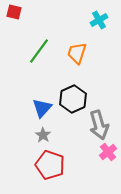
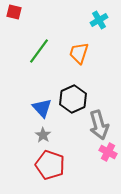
orange trapezoid: moved 2 px right
blue triangle: rotated 25 degrees counterclockwise
pink cross: rotated 24 degrees counterclockwise
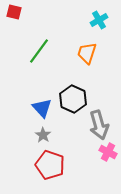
orange trapezoid: moved 8 px right
black hexagon: rotated 12 degrees counterclockwise
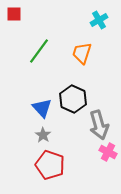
red square: moved 2 px down; rotated 14 degrees counterclockwise
orange trapezoid: moved 5 px left
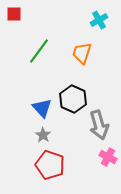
pink cross: moved 5 px down
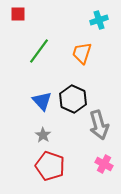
red square: moved 4 px right
cyan cross: rotated 12 degrees clockwise
blue triangle: moved 7 px up
pink cross: moved 4 px left, 7 px down
red pentagon: moved 1 px down
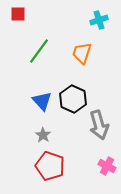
pink cross: moved 3 px right, 2 px down
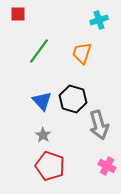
black hexagon: rotated 8 degrees counterclockwise
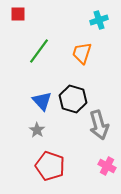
gray star: moved 6 px left, 5 px up
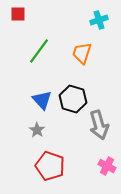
blue triangle: moved 1 px up
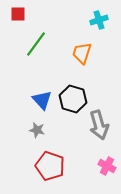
green line: moved 3 px left, 7 px up
gray star: rotated 21 degrees counterclockwise
